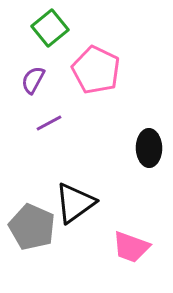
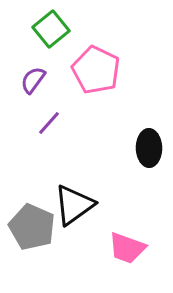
green square: moved 1 px right, 1 px down
purple semicircle: rotated 8 degrees clockwise
purple line: rotated 20 degrees counterclockwise
black triangle: moved 1 px left, 2 px down
pink trapezoid: moved 4 px left, 1 px down
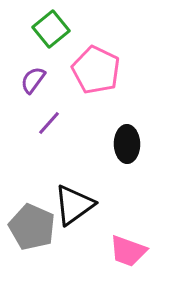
black ellipse: moved 22 px left, 4 px up
pink trapezoid: moved 1 px right, 3 px down
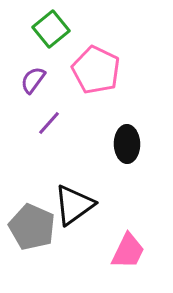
pink trapezoid: rotated 84 degrees counterclockwise
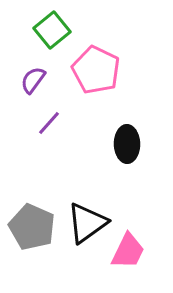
green square: moved 1 px right, 1 px down
black triangle: moved 13 px right, 18 px down
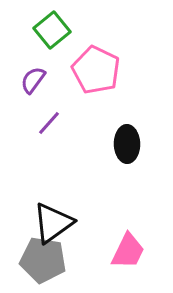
black triangle: moved 34 px left
gray pentagon: moved 11 px right, 33 px down; rotated 15 degrees counterclockwise
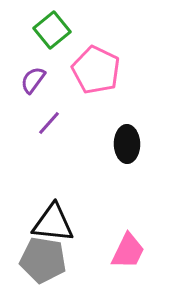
black triangle: rotated 42 degrees clockwise
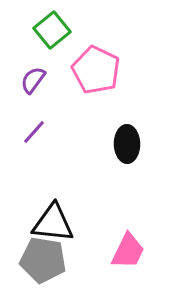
purple line: moved 15 px left, 9 px down
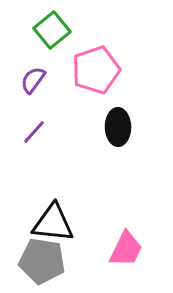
pink pentagon: rotated 27 degrees clockwise
black ellipse: moved 9 px left, 17 px up
pink trapezoid: moved 2 px left, 2 px up
gray pentagon: moved 1 px left, 1 px down
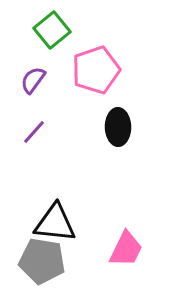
black triangle: moved 2 px right
